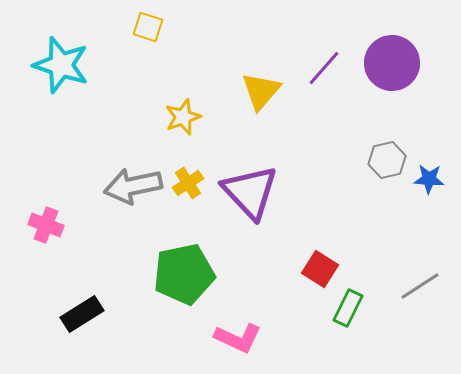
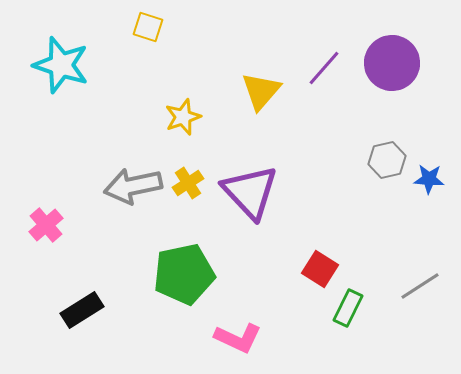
pink cross: rotated 28 degrees clockwise
black rectangle: moved 4 px up
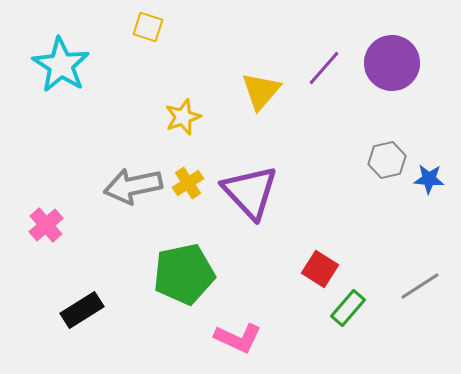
cyan star: rotated 14 degrees clockwise
green rectangle: rotated 15 degrees clockwise
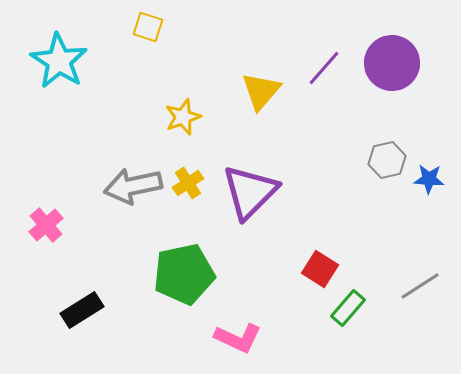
cyan star: moved 2 px left, 4 px up
purple triangle: rotated 28 degrees clockwise
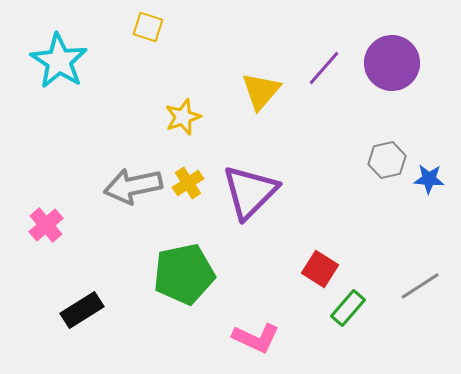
pink L-shape: moved 18 px right
